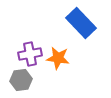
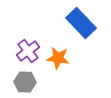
purple cross: moved 2 px left, 3 px up; rotated 25 degrees counterclockwise
gray hexagon: moved 4 px right, 2 px down; rotated 10 degrees clockwise
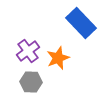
orange star: rotated 30 degrees counterclockwise
gray hexagon: moved 6 px right
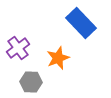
purple cross: moved 10 px left, 3 px up
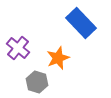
purple cross: rotated 15 degrees counterclockwise
gray hexagon: moved 6 px right; rotated 15 degrees clockwise
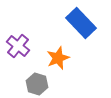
purple cross: moved 2 px up
gray hexagon: moved 2 px down
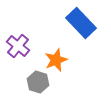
orange star: moved 2 px left, 2 px down
gray hexagon: moved 1 px right, 2 px up
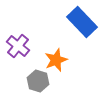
blue rectangle: moved 1 px right, 1 px up
gray hexagon: moved 1 px up
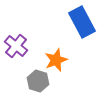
blue rectangle: rotated 16 degrees clockwise
purple cross: moved 2 px left
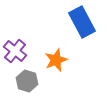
purple cross: moved 1 px left, 5 px down
gray hexagon: moved 11 px left
